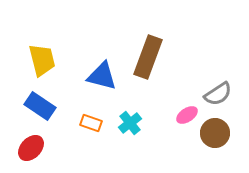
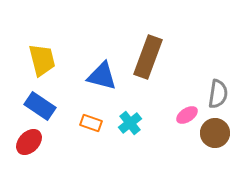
gray semicircle: rotated 48 degrees counterclockwise
red ellipse: moved 2 px left, 6 px up
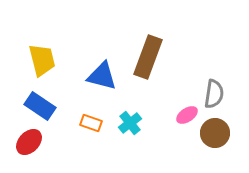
gray semicircle: moved 4 px left
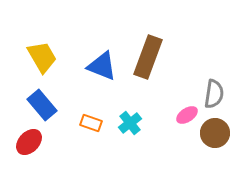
yellow trapezoid: moved 3 px up; rotated 16 degrees counterclockwise
blue triangle: moved 10 px up; rotated 8 degrees clockwise
blue rectangle: moved 2 px right, 1 px up; rotated 16 degrees clockwise
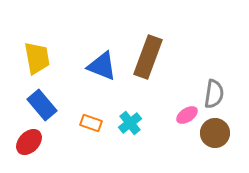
yellow trapezoid: moved 5 px left, 1 px down; rotated 20 degrees clockwise
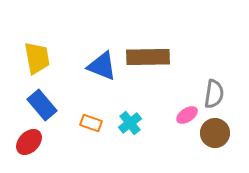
brown rectangle: rotated 69 degrees clockwise
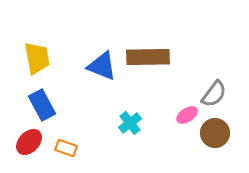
gray semicircle: rotated 28 degrees clockwise
blue rectangle: rotated 12 degrees clockwise
orange rectangle: moved 25 px left, 25 px down
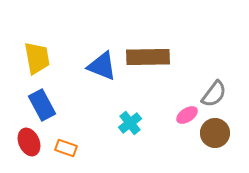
red ellipse: rotated 68 degrees counterclockwise
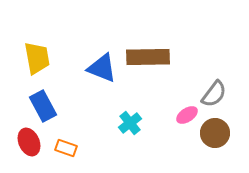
blue triangle: moved 2 px down
blue rectangle: moved 1 px right, 1 px down
